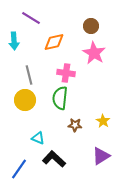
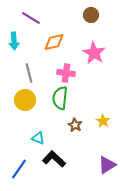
brown circle: moved 11 px up
gray line: moved 2 px up
brown star: rotated 24 degrees clockwise
purple triangle: moved 6 px right, 9 px down
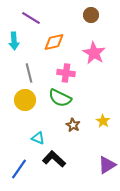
green semicircle: rotated 70 degrees counterclockwise
brown star: moved 2 px left
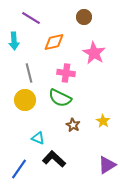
brown circle: moved 7 px left, 2 px down
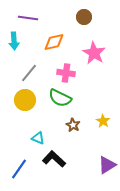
purple line: moved 3 px left; rotated 24 degrees counterclockwise
gray line: rotated 54 degrees clockwise
